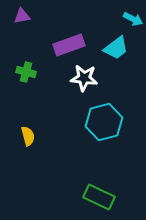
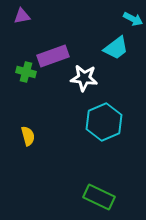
purple rectangle: moved 16 px left, 11 px down
cyan hexagon: rotated 9 degrees counterclockwise
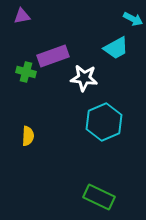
cyan trapezoid: rotated 8 degrees clockwise
yellow semicircle: rotated 18 degrees clockwise
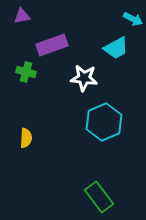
purple rectangle: moved 1 px left, 11 px up
yellow semicircle: moved 2 px left, 2 px down
green rectangle: rotated 28 degrees clockwise
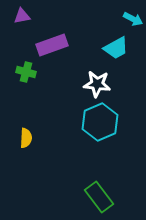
white star: moved 13 px right, 6 px down
cyan hexagon: moved 4 px left
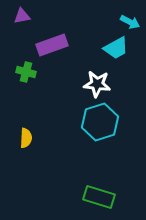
cyan arrow: moved 3 px left, 3 px down
cyan hexagon: rotated 6 degrees clockwise
green rectangle: rotated 36 degrees counterclockwise
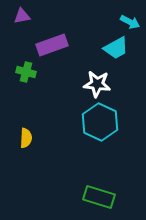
cyan hexagon: rotated 18 degrees counterclockwise
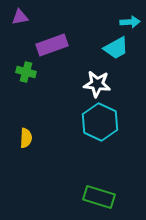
purple triangle: moved 2 px left, 1 px down
cyan arrow: rotated 30 degrees counterclockwise
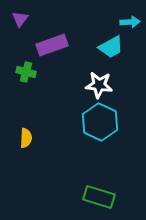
purple triangle: moved 2 px down; rotated 42 degrees counterclockwise
cyan trapezoid: moved 5 px left, 1 px up
white star: moved 2 px right, 1 px down
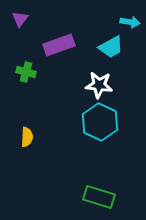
cyan arrow: rotated 12 degrees clockwise
purple rectangle: moved 7 px right
yellow semicircle: moved 1 px right, 1 px up
